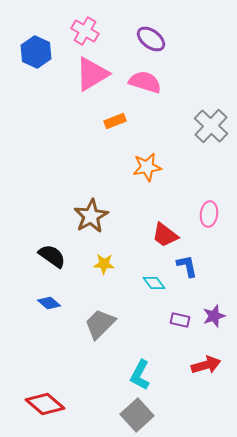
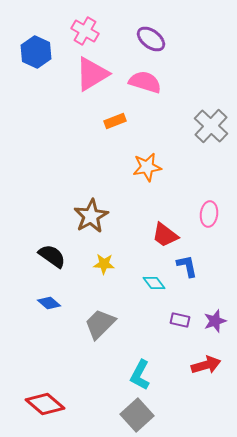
purple star: moved 1 px right, 5 px down
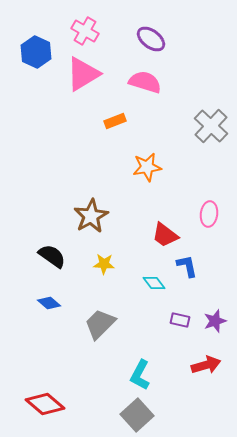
pink triangle: moved 9 px left
